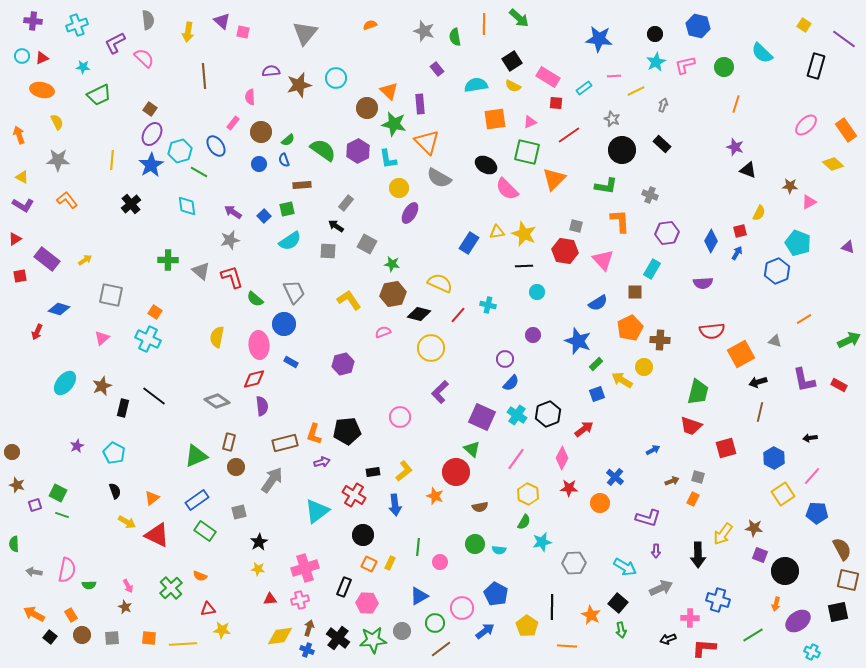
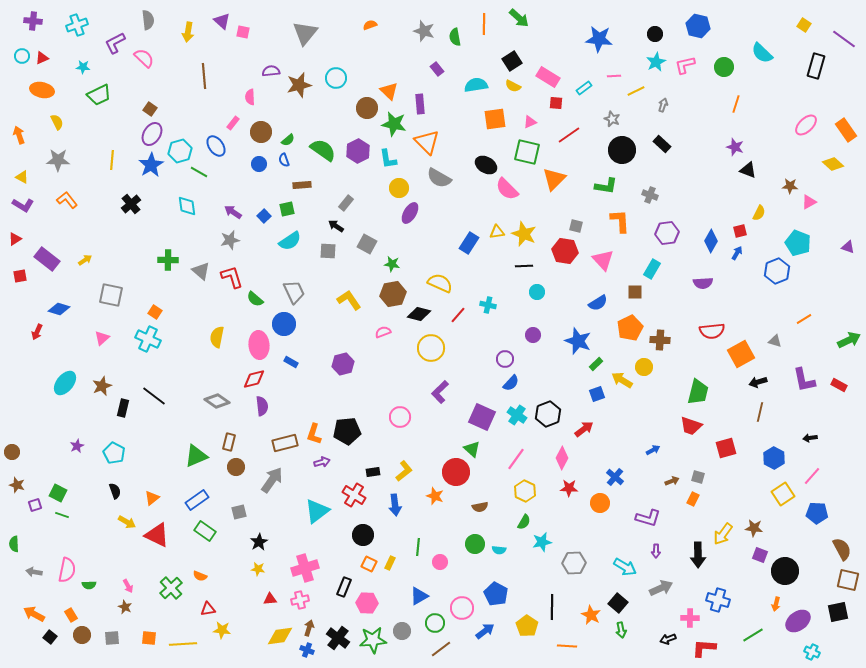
yellow hexagon at (528, 494): moved 3 px left, 3 px up
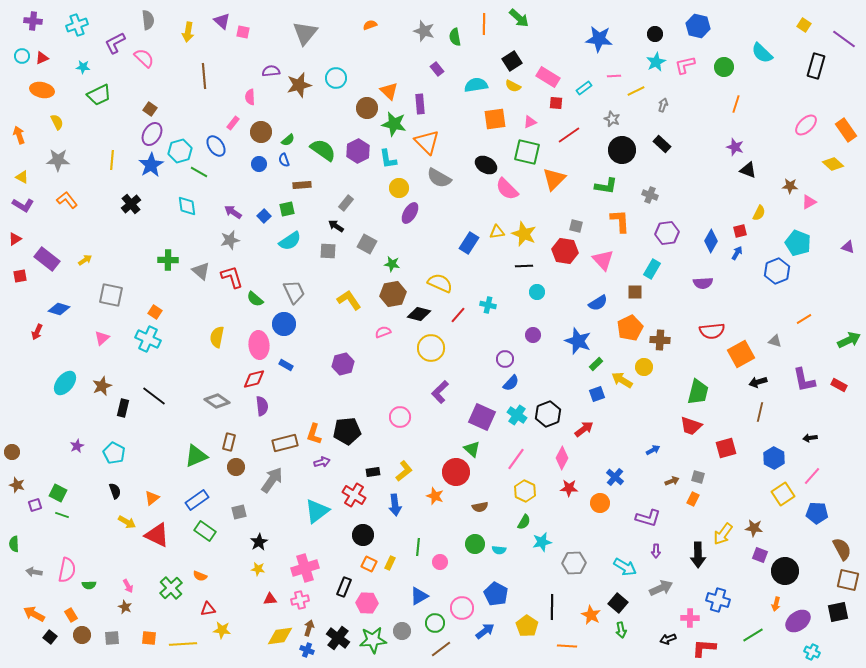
blue rectangle at (291, 362): moved 5 px left, 3 px down
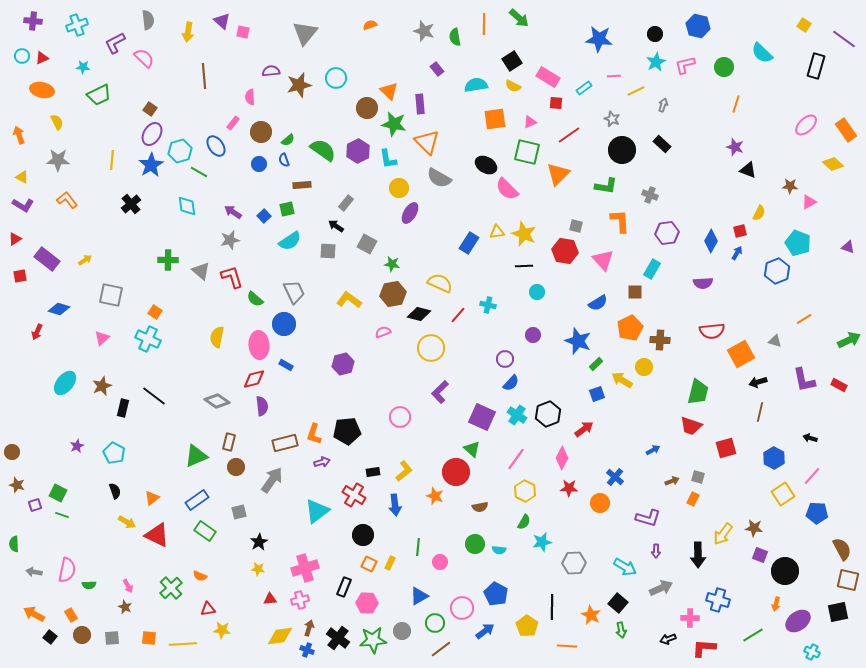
orange triangle at (554, 179): moved 4 px right, 5 px up
yellow L-shape at (349, 300): rotated 20 degrees counterclockwise
black arrow at (810, 438): rotated 24 degrees clockwise
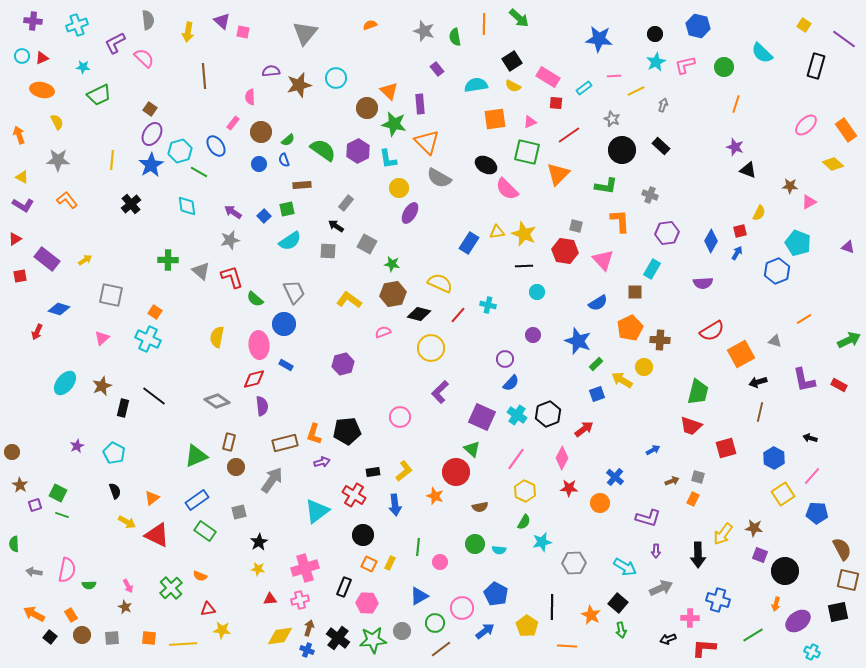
black rectangle at (662, 144): moved 1 px left, 2 px down
red semicircle at (712, 331): rotated 25 degrees counterclockwise
brown star at (17, 485): moved 3 px right; rotated 14 degrees clockwise
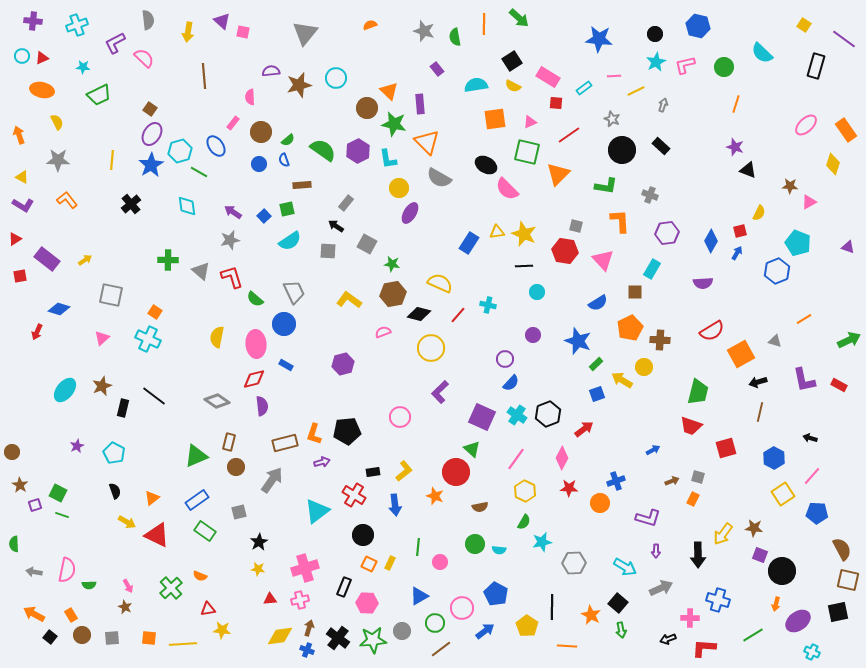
yellow diamond at (833, 164): rotated 65 degrees clockwise
pink ellipse at (259, 345): moved 3 px left, 1 px up
cyan ellipse at (65, 383): moved 7 px down
blue cross at (615, 477): moved 1 px right, 4 px down; rotated 30 degrees clockwise
black circle at (785, 571): moved 3 px left
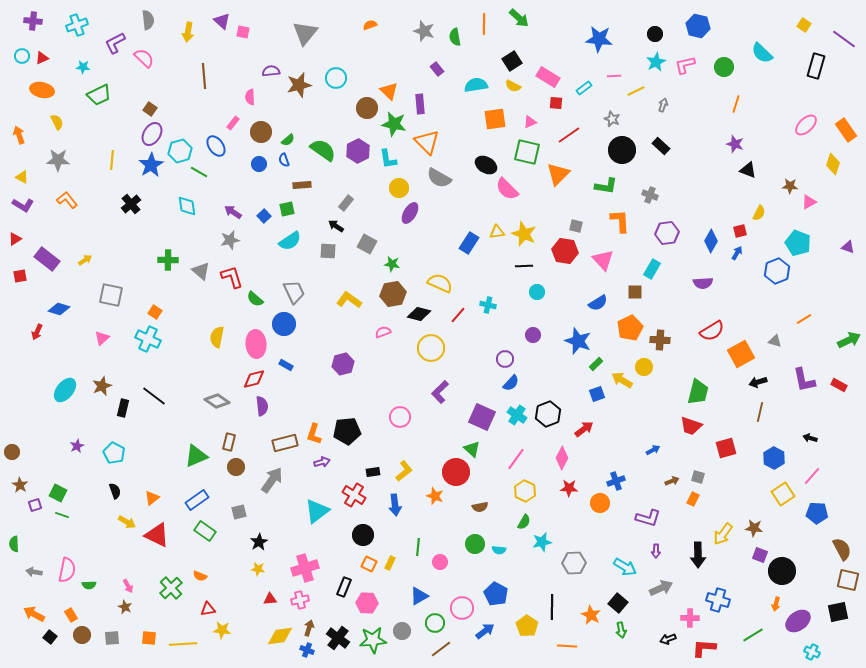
purple star at (735, 147): moved 3 px up
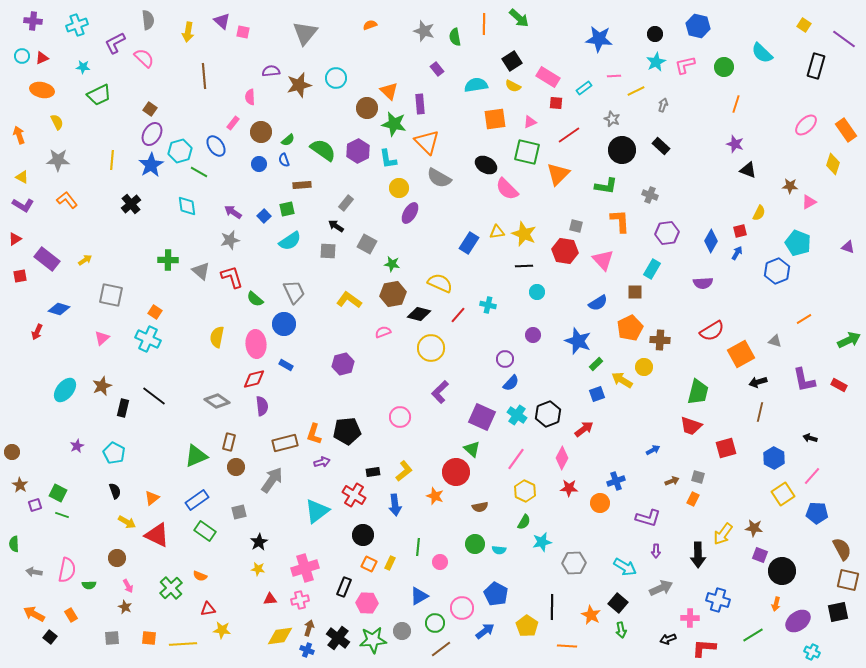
brown circle at (82, 635): moved 35 px right, 77 px up
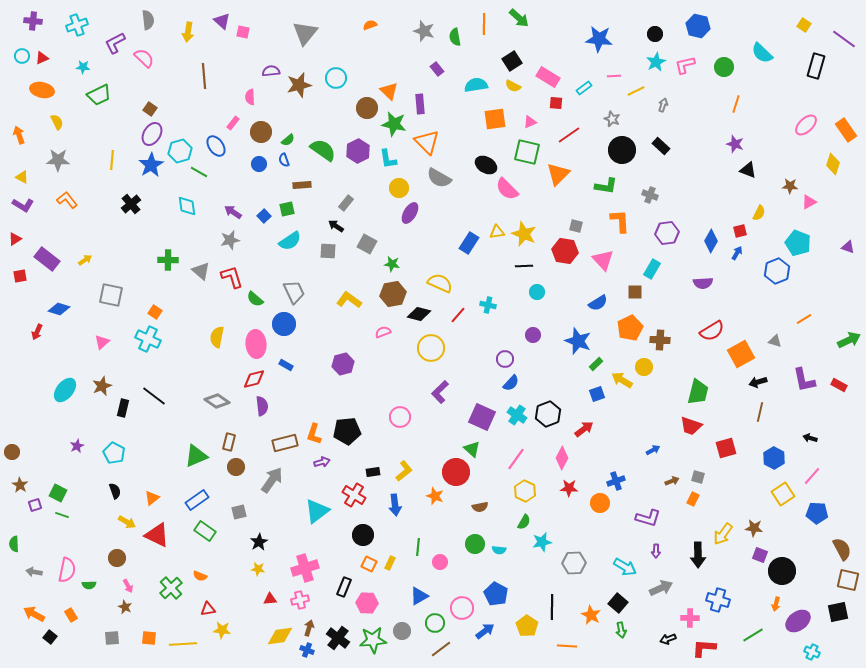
pink triangle at (102, 338): moved 4 px down
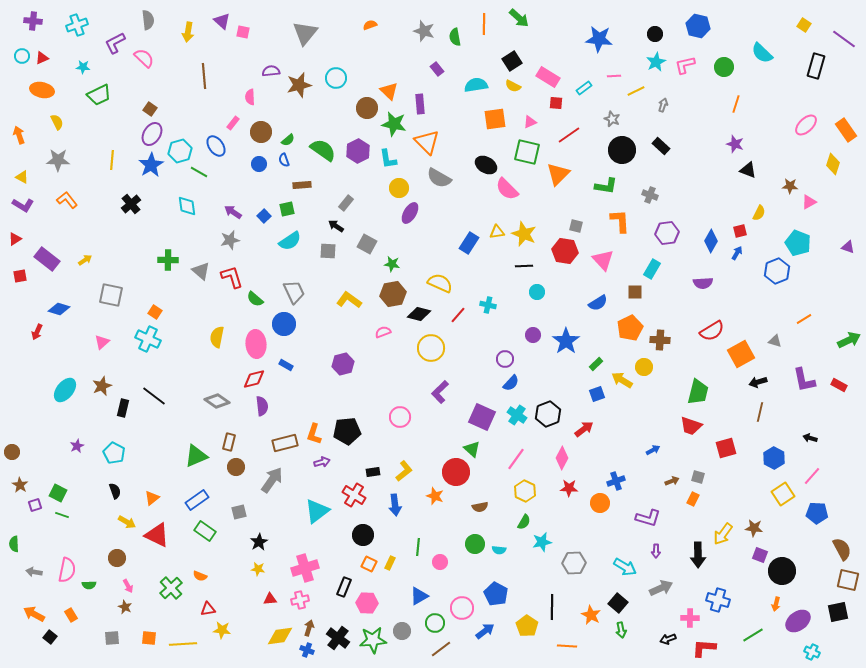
blue star at (578, 341): moved 12 px left; rotated 16 degrees clockwise
